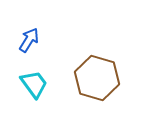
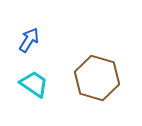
cyan trapezoid: rotated 20 degrees counterclockwise
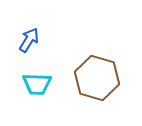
cyan trapezoid: moved 3 px right; rotated 148 degrees clockwise
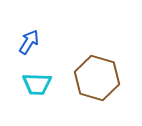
blue arrow: moved 2 px down
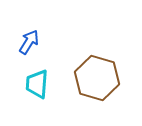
cyan trapezoid: rotated 92 degrees clockwise
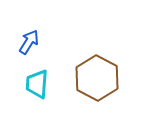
brown hexagon: rotated 12 degrees clockwise
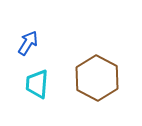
blue arrow: moved 1 px left, 1 px down
